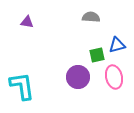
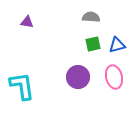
green square: moved 4 px left, 11 px up
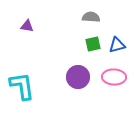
purple triangle: moved 4 px down
pink ellipse: rotated 75 degrees counterclockwise
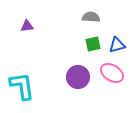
purple triangle: rotated 16 degrees counterclockwise
pink ellipse: moved 2 px left, 4 px up; rotated 30 degrees clockwise
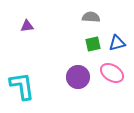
blue triangle: moved 2 px up
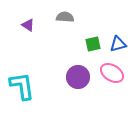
gray semicircle: moved 26 px left
purple triangle: moved 1 px right, 1 px up; rotated 40 degrees clockwise
blue triangle: moved 1 px right, 1 px down
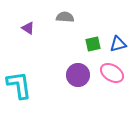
purple triangle: moved 3 px down
purple circle: moved 2 px up
cyan L-shape: moved 3 px left, 1 px up
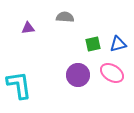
purple triangle: rotated 40 degrees counterclockwise
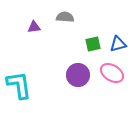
purple triangle: moved 6 px right, 1 px up
